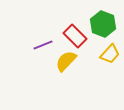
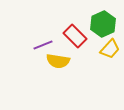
green hexagon: rotated 15 degrees clockwise
yellow trapezoid: moved 5 px up
yellow semicircle: moved 8 px left; rotated 125 degrees counterclockwise
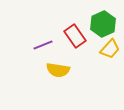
red rectangle: rotated 10 degrees clockwise
yellow semicircle: moved 9 px down
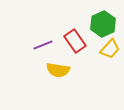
red rectangle: moved 5 px down
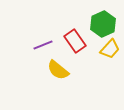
yellow semicircle: rotated 30 degrees clockwise
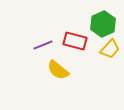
red rectangle: rotated 40 degrees counterclockwise
